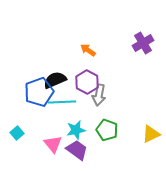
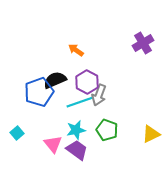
orange arrow: moved 12 px left
gray arrow: rotated 10 degrees clockwise
cyan line: moved 18 px right; rotated 16 degrees counterclockwise
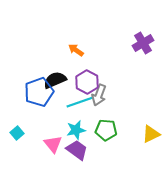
green pentagon: moved 1 px left; rotated 15 degrees counterclockwise
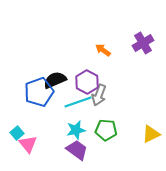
orange arrow: moved 27 px right
cyan line: moved 2 px left
pink triangle: moved 25 px left
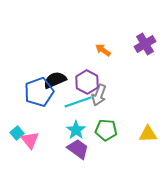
purple cross: moved 2 px right, 1 px down
cyan star: rotated 24 degrees counterclockwise
yellow triangle: moved 3 px left; rotated 24 degrees clockwise
pink triangle: moved 2 px right, 4 px up
purple trapezoid: moved 1 px right, 1 px up
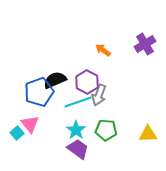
pink triangle: moved 16 px up
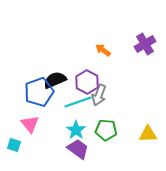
cyan square: moved 3 px left, 12 px down; rotated 32 degrees counterclockwise
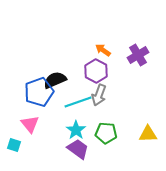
purple cross: moved 7 px left, 11 px down
purple hexagon: moved 9 px right, 11 px up
green pentagon: moved 3 px down
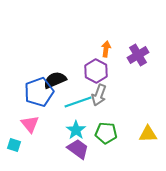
orange arrow: moved 3 px right, 1 px up; rotated 63 degrees clockwise
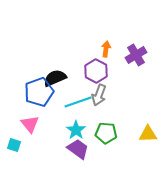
purple cross: moved 2 px left
black semicircle: moved 2 px up
